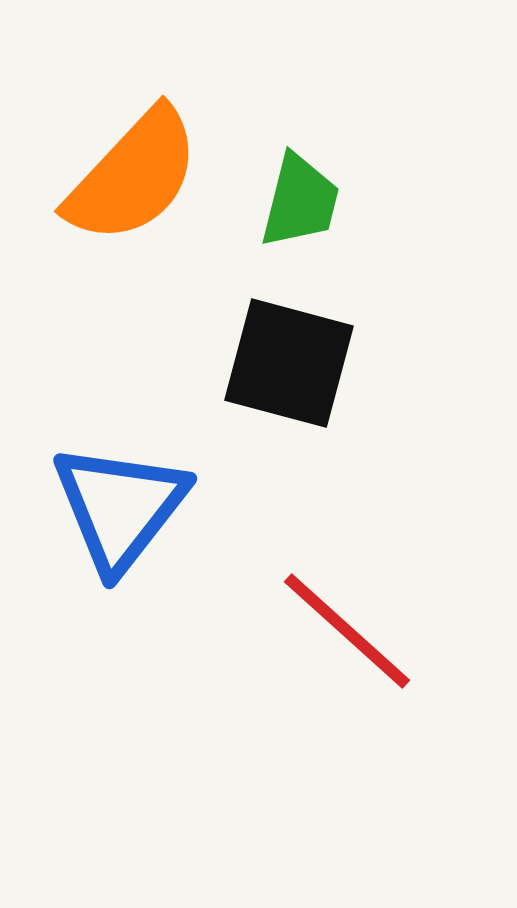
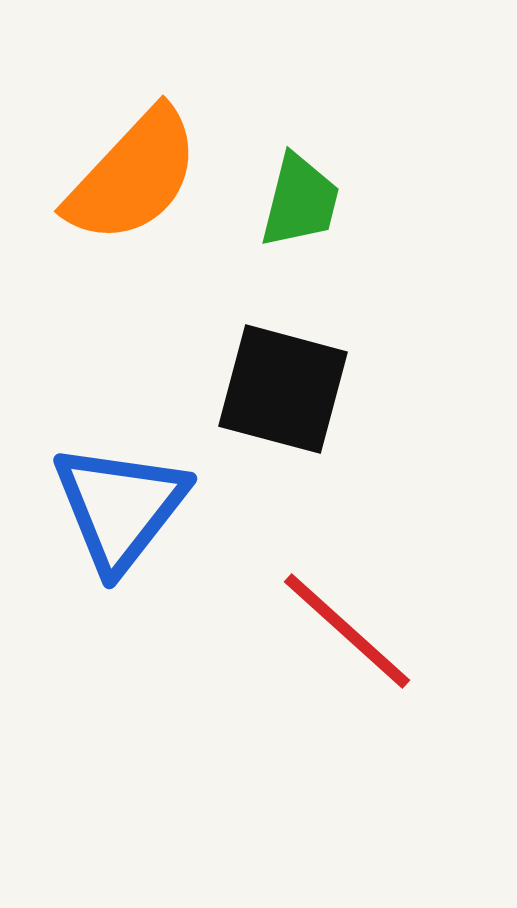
black square: moved 6 px left, 26 px down
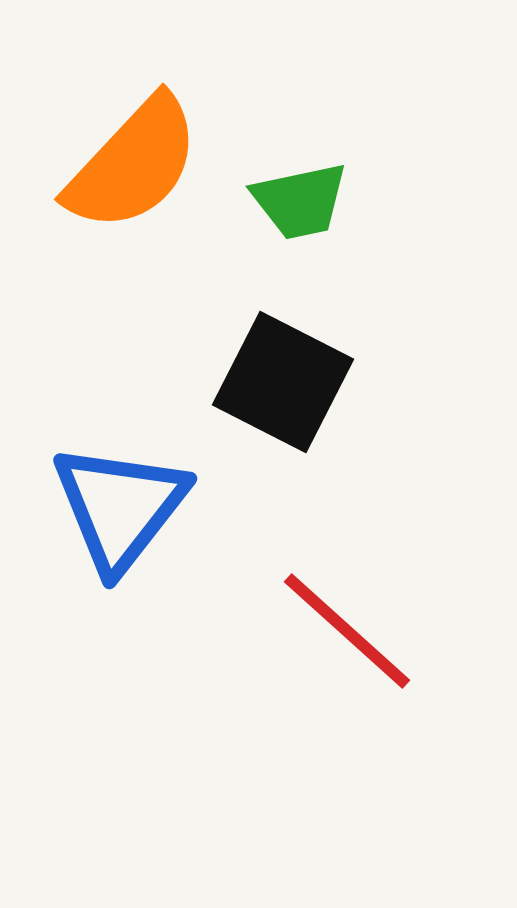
orange semicircle: moved 12 px up
green trapezoid: rotated 64 degrees clockwise
black square: moved 7 px up; rotated 12 degrees clockwise
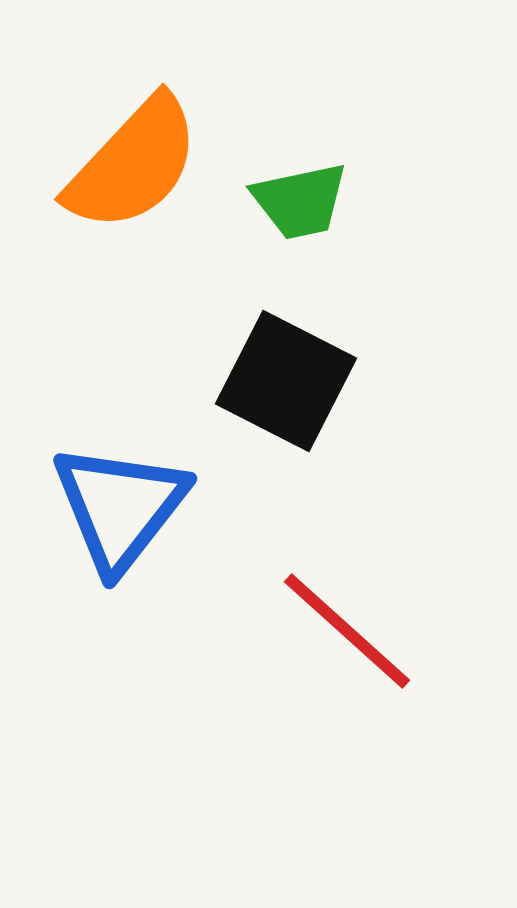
black square: moved 3 px right, 1 px up
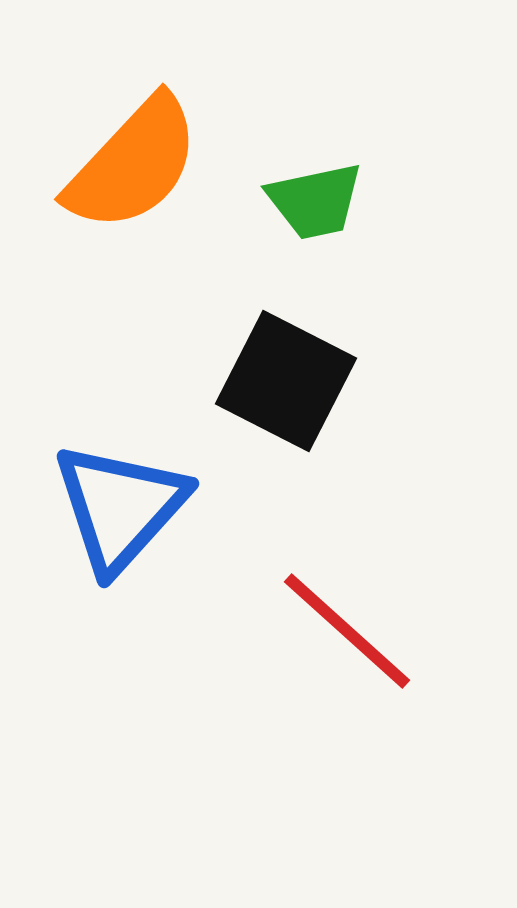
green trapezoid: moved 15 px right
blue triangle: rotated 4 degrees clockwise
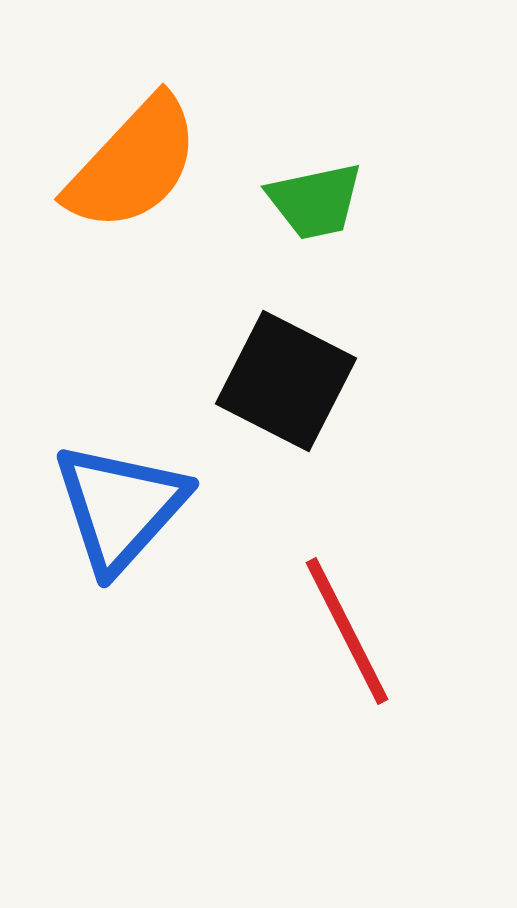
red line: rotated 21 degrees clockwise
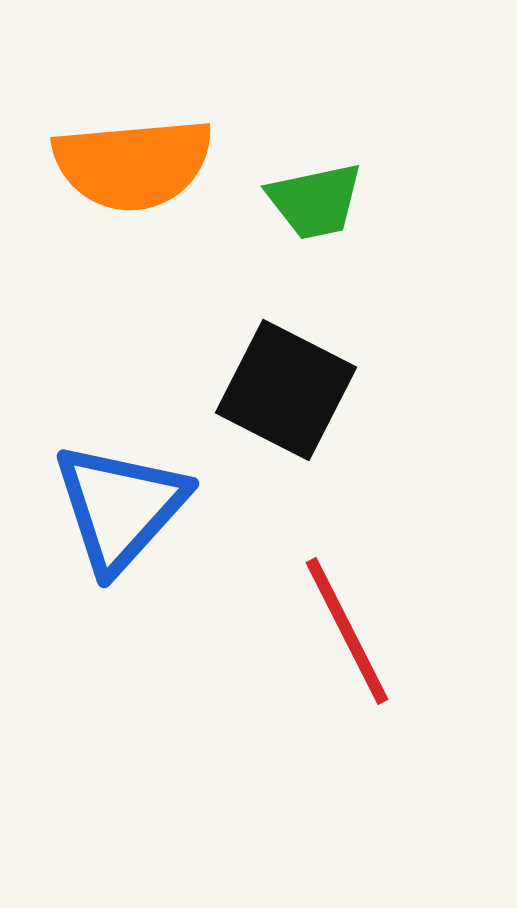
orange semicircle: rotated 42 degrees clockwise
black square: moved 9 px down
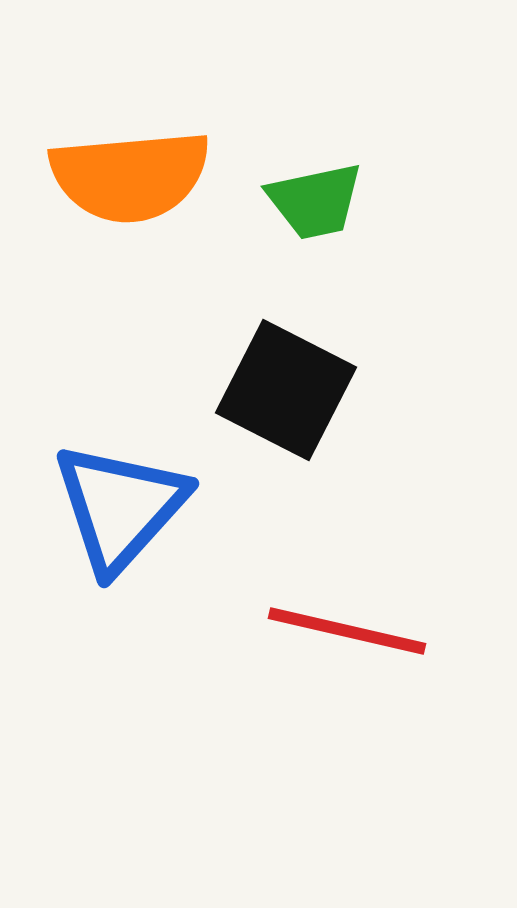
orange semicircle: moved 3 px left, 12 px down
red line: rotated 50 degrees counterclockwise
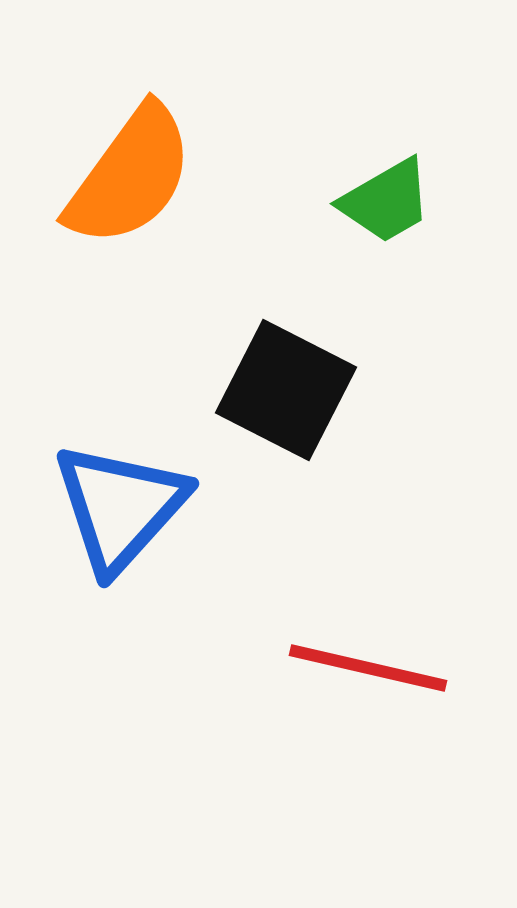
orange semicircle: rotated 49 degrees counterclockwise
green trapezoid: moved 71 px right; rotated 18 degrees counterclockwise
red line: moved 21 px right, 37 px down
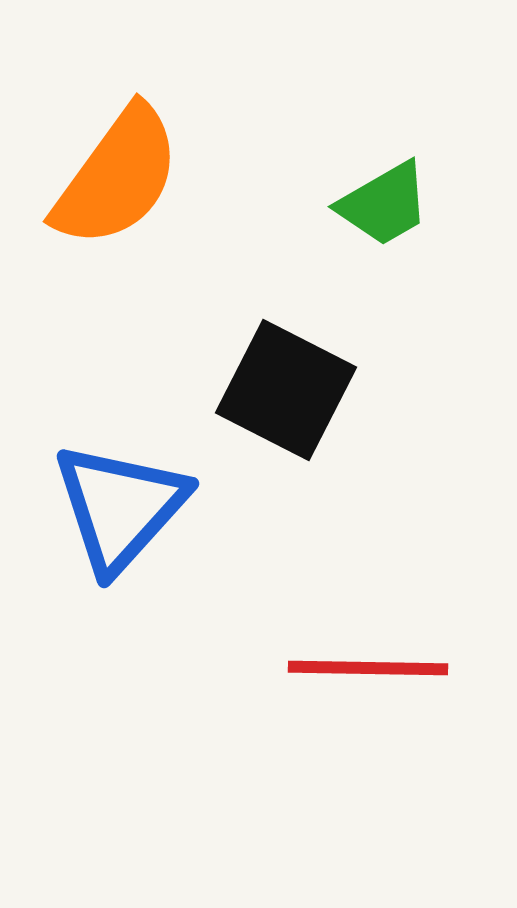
orange semicircle: moved 13 px left, 1 px down
green trapezoid: moved 2 px left, 3 px down
red line: rotated 12 degrees counterclockwise
